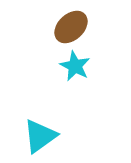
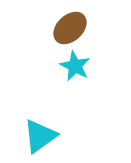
brown ellipse: moved 1 px left, 1 px down
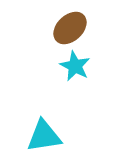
cyan triangle: moved 4 px right; rotated 27 degrees clockwise
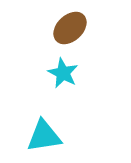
cyan star: moved 12 px left, 7 px down
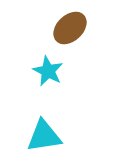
cyan star: moved 15 px left, 2 px up
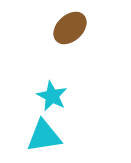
cyan star: moved 4 px right, 25 px down
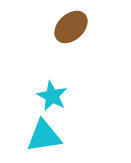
brown ellipse: moved 1 px right, 1 px up
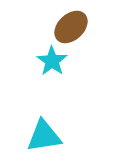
cyan star: moved 35 px up; rotated 8 degrees clockwise
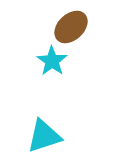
cyan triangle: rotated 9 degrees counterclockwise
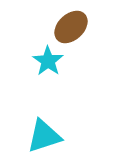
cyan star: moved 4 px left
